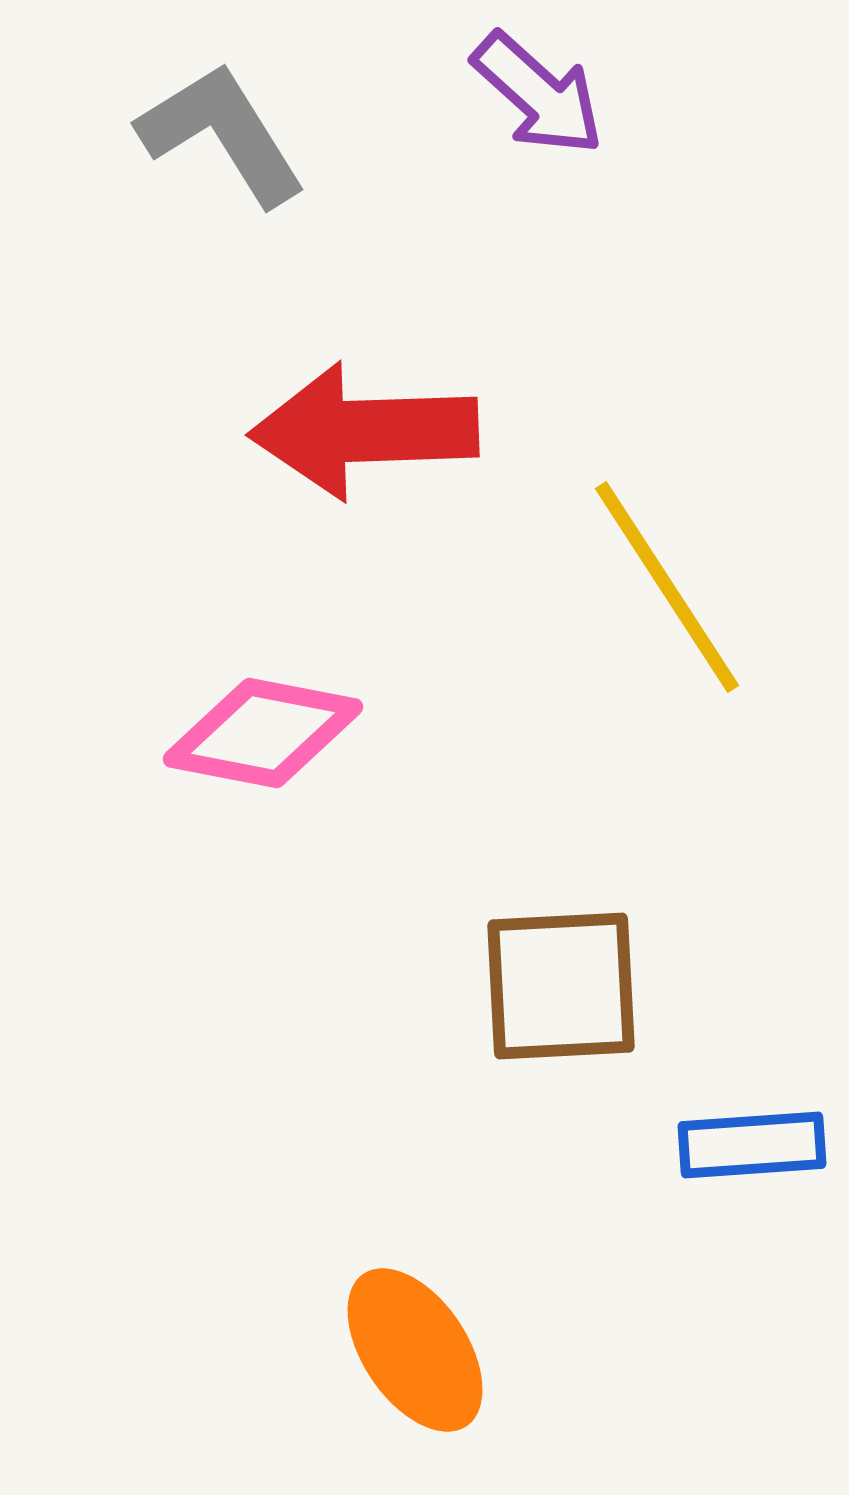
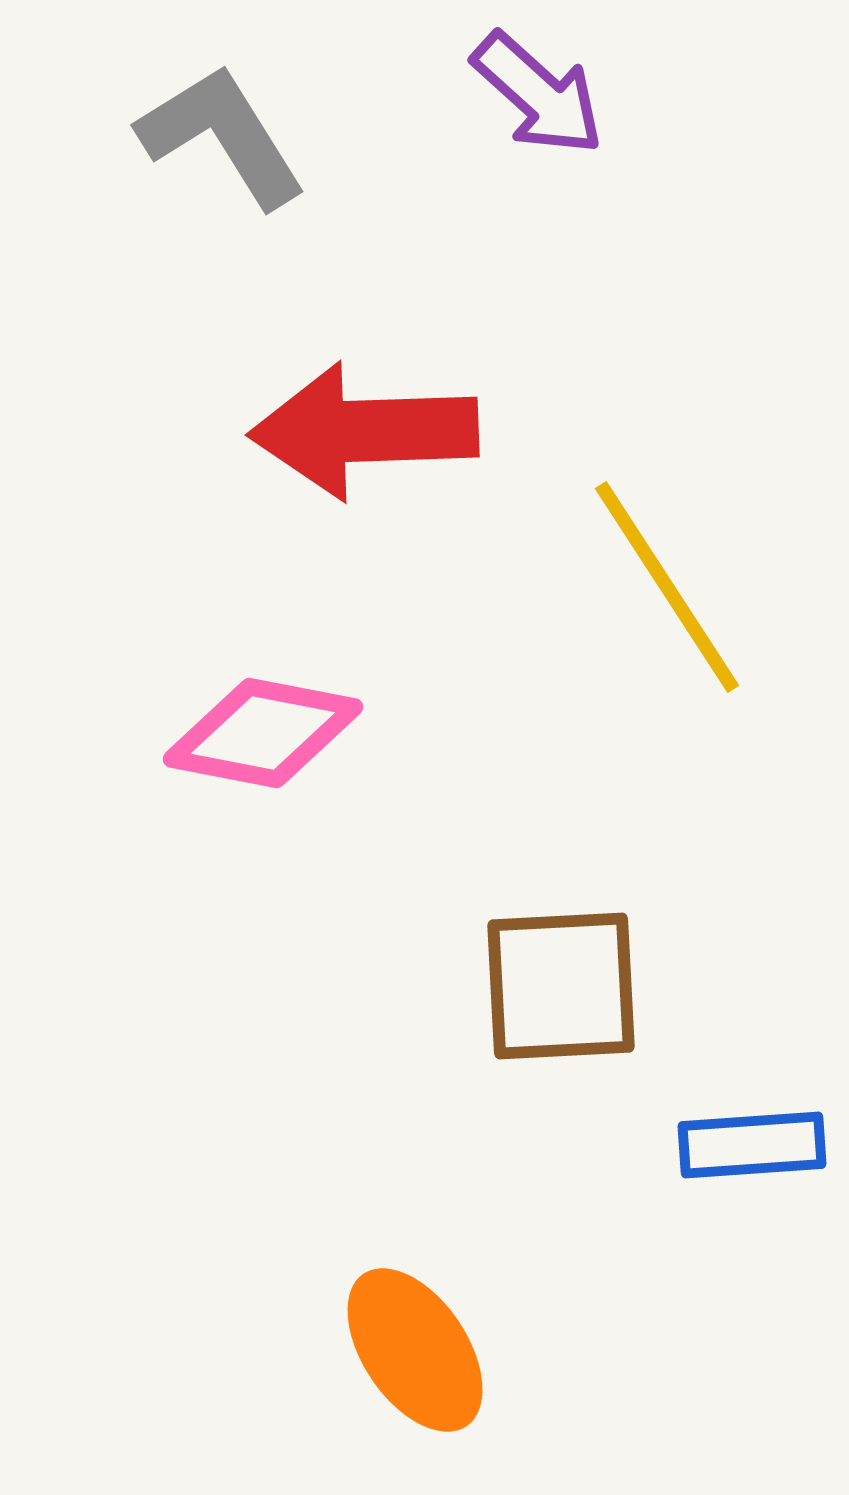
gray L-shape: moved 2 px down
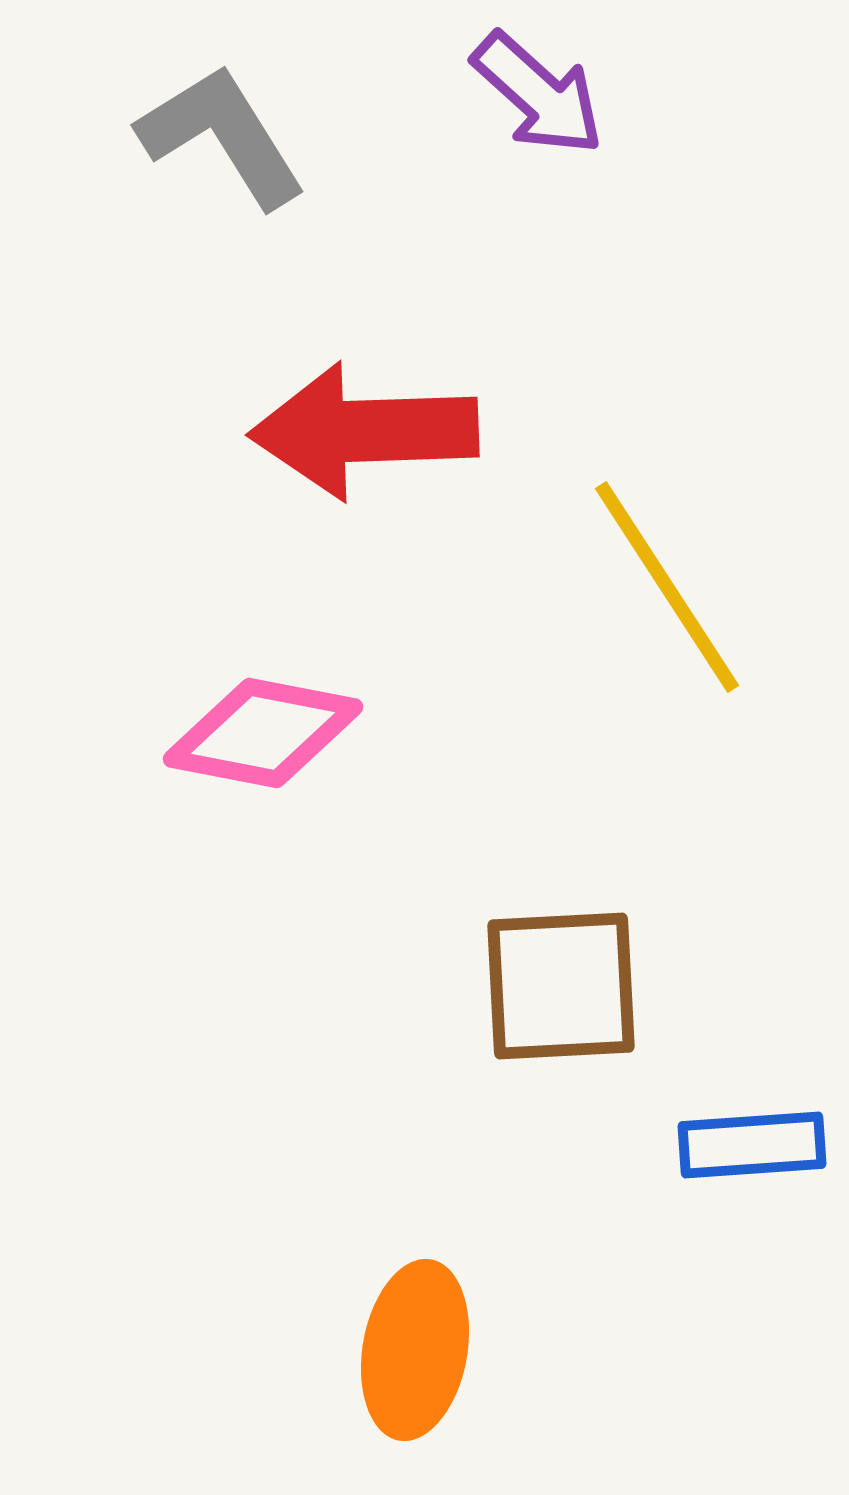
orange ellipse: rotated 44 degrees clockwise
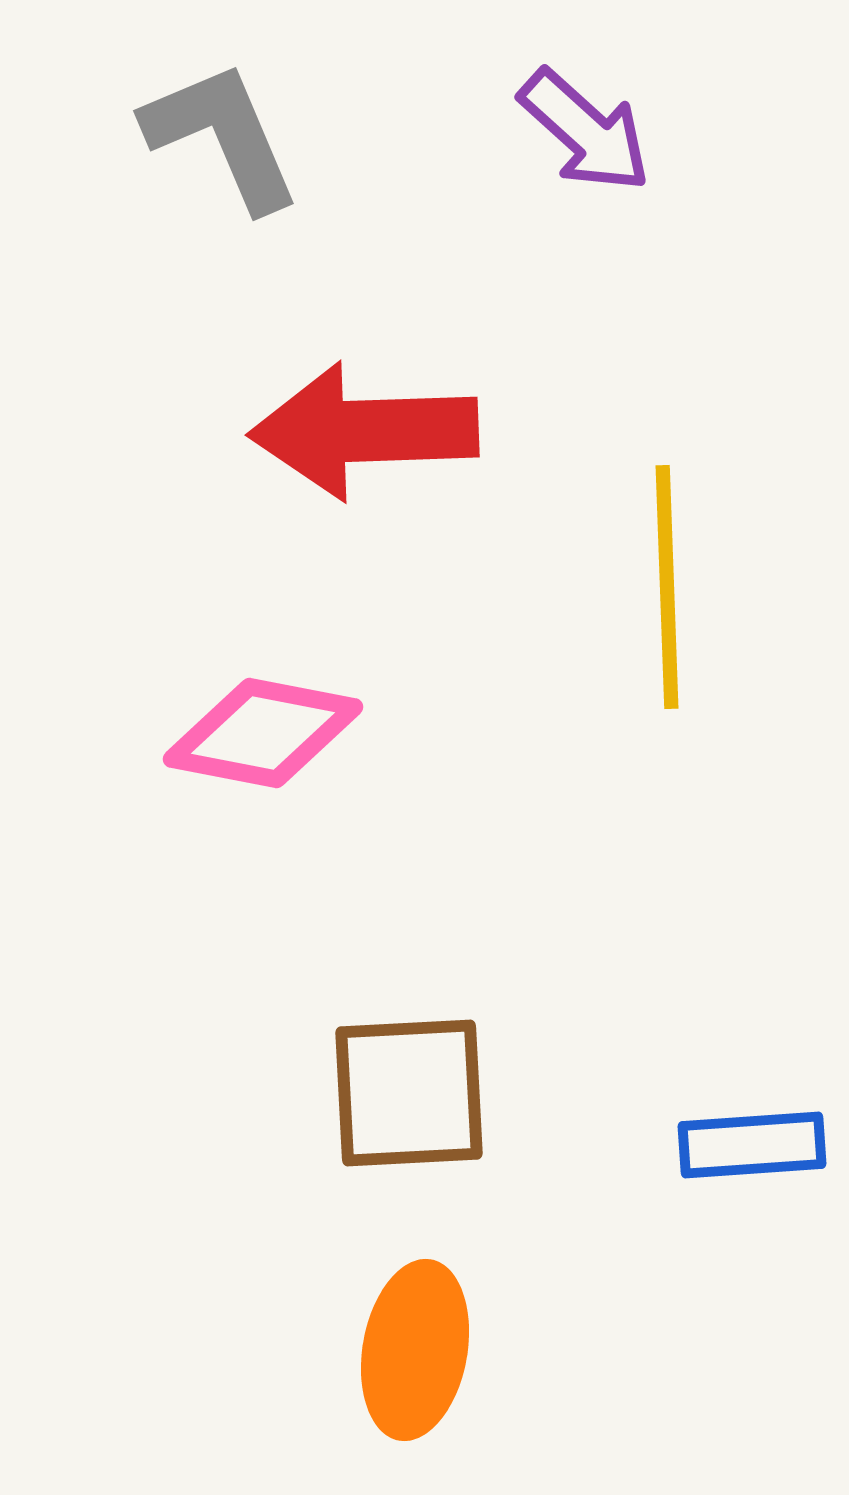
purple arrow: moved 47 px right, 37 px down
gray L-shape: rotated 9 degrees clockwise
yellow line: rotated 31 degrees clockwise
brown square: moved 152 px left, 107 px down
